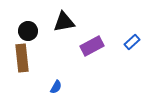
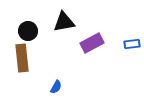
blue rectangle: moved 2 px down; rotated 35 degrees clockwise
purple rectangle: moved 3 px up
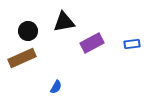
brown rectangle: rotated 72 degrees clockwise
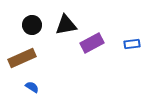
black triangle: moved 2 px right, 3 px down
black circle: moved 4 px right, 6 px up
blue semicircle: moved 24 px left; rotated 88 degrees counterclockwise
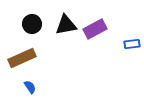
black circle: moved 1 px up
purple rectangle: moved 3 px right, 14 px up
blue semicircle: moved 2 px left; rotated 24 degrees clockwise
